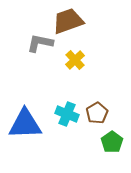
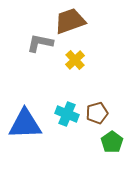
brown trapezoid: moved 2 px right
brown pentagon: rotated 15 degrees clockwise
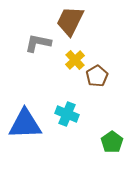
brown trapezoid: rotated 44 degrees counterclockwise
gray L-shape: moved 2 px left
brown pentagon: moved 37 px up; rotated 15 degrees counterclockwise
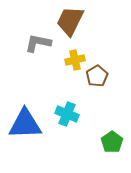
yellow cross: rotated 30 degrees clockwise
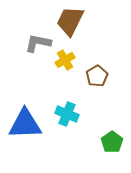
yellow cross: moved 10 px left; rotated 18 degrees counterclockwise
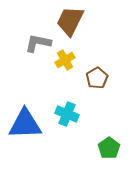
brown pentagon: moved 2 px down
green pentagon: moved 3 px left, 6 px down
